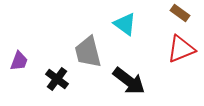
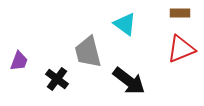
brown rectangle: rotated 36 degrees counterclockwise
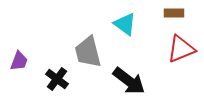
brown rectangle: moved 6 px left
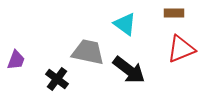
gray trapezoid: rotated 116 degrees clockwise
purple trapezoid: moved 3 px left, 1 px up
black arrow: moved 11 px up
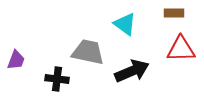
red triangle: rotated 20 degrees clockwise
black arrow: moved 3 px right, 1 px down; rotated 60 degrees counterclockwise
black cross: rotated 30 degrees counterclockwise
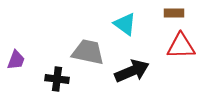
red triangle: moved 3 px up
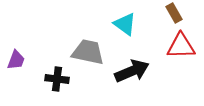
brown rectangle: rotated 60 degrees clockwise
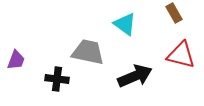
red triangle: moved 9 px down; rotated 16 degrees clockwise
black arrow: moved 3 px right, 5 px down
